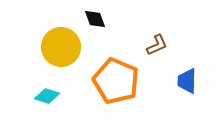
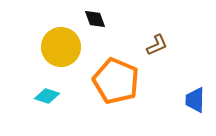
blue trapezoid: moved 8 px right, 19 px down
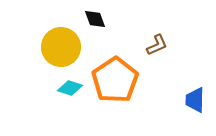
orange pentagon: moved 1 px left, 1 px up; rotated 15 degrees clockwise
cyan diamond: moved 23 px right, 8 px up
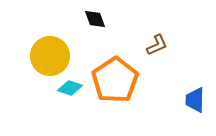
yellow circle: moved 11 px left, 9 px down
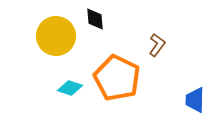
black diamond: rotated 15 degrees clockwise
brown L-shape: rotated 30 degrees counterclockwise
yellow circle: moved 6 px right, 20 px up
orange pentagon: moved 2 px right, 2 px up; rotated 12 degrees counterclockwise
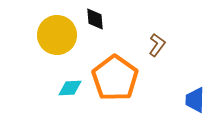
yellow circle: moved 1 px right, 1 px up
orange pentagon: moved 2 px left; rotated 9 degrees clockwise
cyan diamond: rotated 20 degrees counterclockwise
